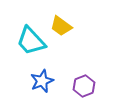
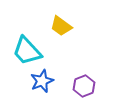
cyan trapezoid: moved 4 px left, 10 px down
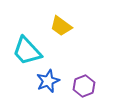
blue star: moved 6 px right
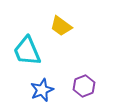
cyan trapezoid: rotated 20 degrees clockwise
blue star: moved 6 px left, 9 px down
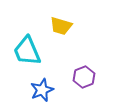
yellow trapezoid: rotated 20 degrees counterclockwise
purple hexagon: moved 9 px up
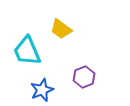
yellow trapezoid: moved 3 px down; rotated 20 degrees clockwise
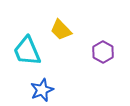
yellow trapezoid: moved 1 px down; rotated 10 degrees clockwise
purple hexagon: moved 19 px right, 25 px up; rotated 10 degrees counterclockwise
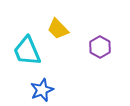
yellow trapezoid: moved 3 px left, 1 px up
purple hexagon: moved 3 px left, 5 px up
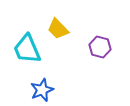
purple hexagon: rotated 15 degrees counterclockwise
cyan trapezoid: moved 2 px up
